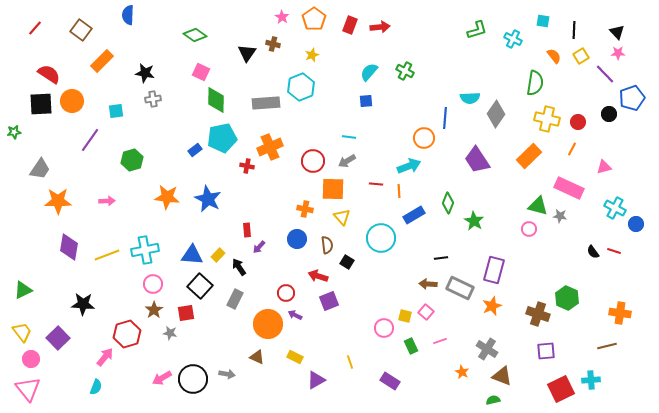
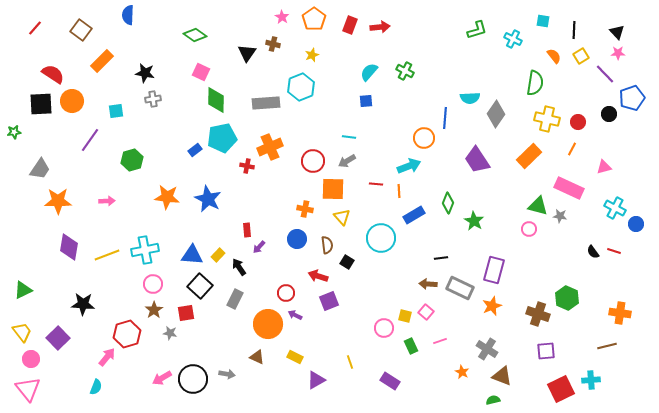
red semicircle at (49, 74): moved 4 px right
pink arrow at (105, 357): moved 2 px right
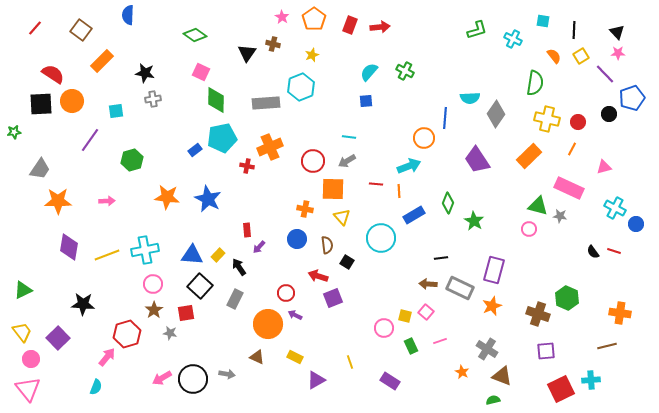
purple square at (329, 301): moved 4 px right, 3 px up
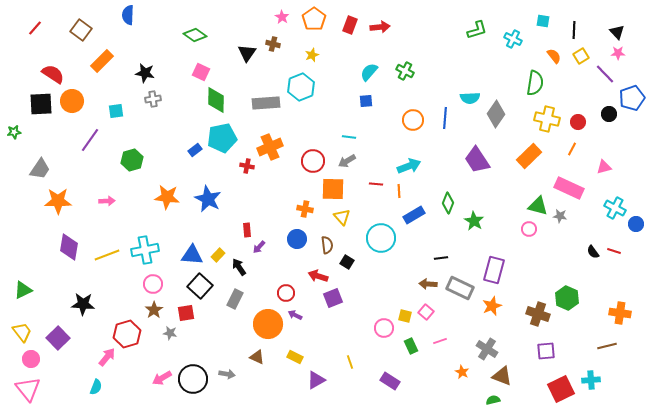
orange circle at (424, 138): moved 11 px left, 18 px up
